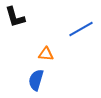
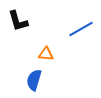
black L-shape: moved 3 px right, 4 px down
blue semicircle: moved 2 px left
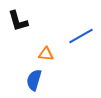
blue line: moved 7 px down
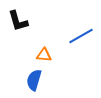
orange triangle: moved 2 px left, 1 px down
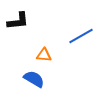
black L-shape: rotated 80 degrees counterclockwise
blue semicircle: moved 1 px up; rotated 105 degrees clockwise
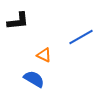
blue line: moved 1 px down
orange triangle: rotated 21 degrees clockwise
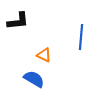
blue line: rotated 55 degrees counterclockwise
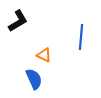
black L-shape: rotated 25 degrees counterclockwise
blue semicircle: rotated 35 degrees clockwise
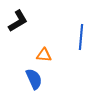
orange triangle: rotated 21 degrees counterclockwise
